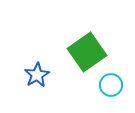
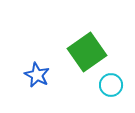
blue star: rotated 15 degrees counterclockwise
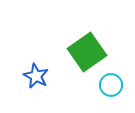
blue star: moved 1 px left, 1 px down
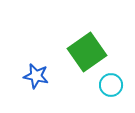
blue star: rotated 15 degrees counterclockwise
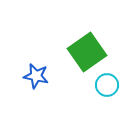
cyan circle: moved 4 px left
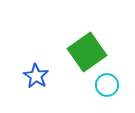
blue star: rotated 20 degrees clockwise
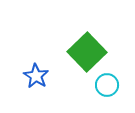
green square: rotated 9 degrees counterclockwise
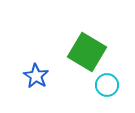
green square: rotated 15 degrees counterclockwise
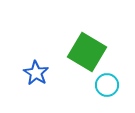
blue star: moved 3 px up
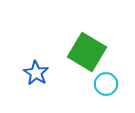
cyan circle: moved 1 px left, 1 px up
